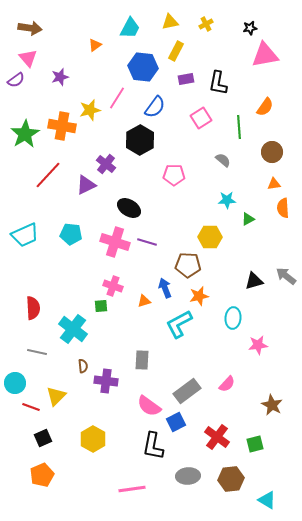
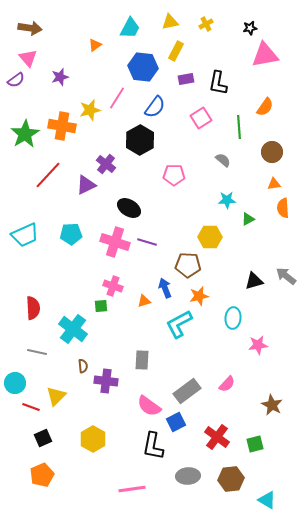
cyan pentagon at (71, 234): rotated 10 degrees counterclockwise
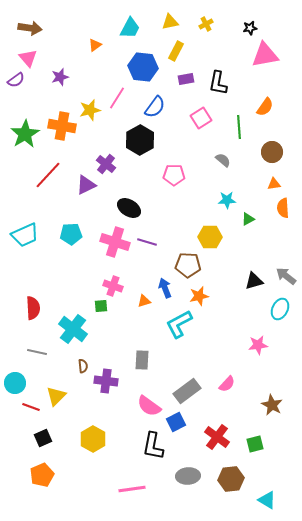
cyan ellipse at (233, 318): moved 47 px right, 9 px up; rotated 20 degrees clockwise
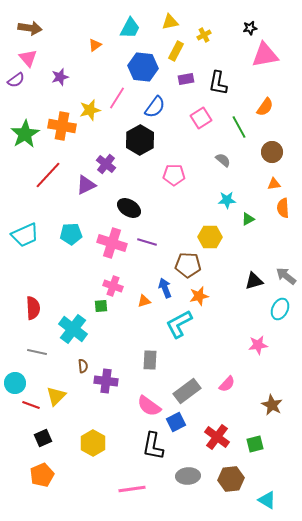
yellow cross at (206, 24): moved 2 px left, 11 px down
green line at (239, 127): rotated 25 degrees counterclockwise
pink cross at (115, 242): moved 3 px left, 1 px down
gray rectangle at (142, 360): moved 8 px right
red line at (31, 407): moved 2 px up
yellow hexagon at (93, 439): moved 4 px down
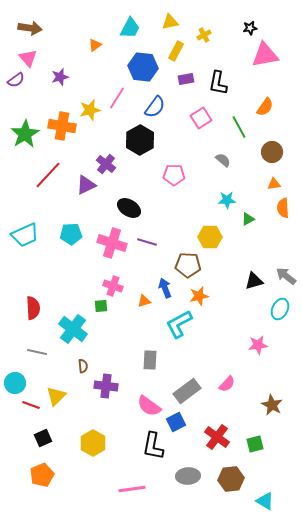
purple cross at (106, 381): moved 5 px down
cyan triangle at (267, 500): moved 2 px left, 1 px down
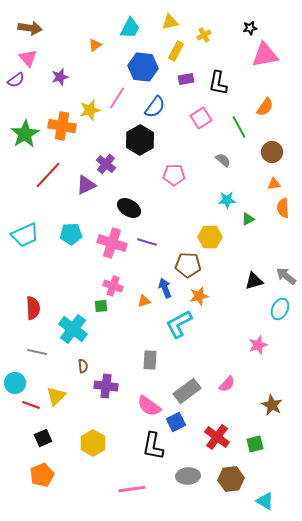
pink star at (258, 345): rotated 12 degrees counterclockwise
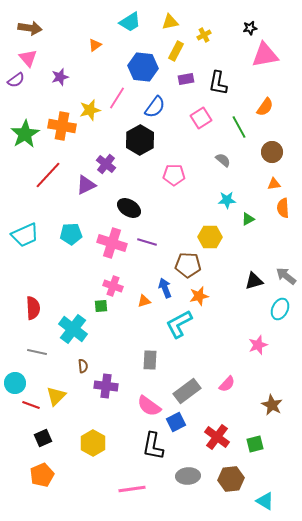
cyan trapezoid at (130, 28): moved 6 px up; rotated 30 degrees clockwise
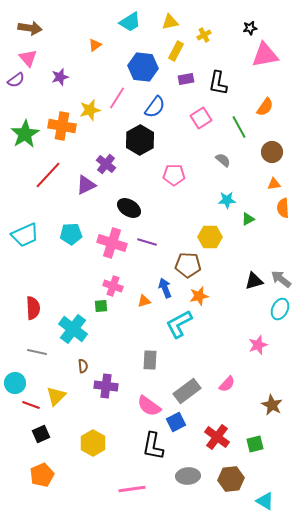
gray arrow at (286, 276): moved 5 px left, 3 px down
black square at (43, 438): moved 2 px left, 4 px up
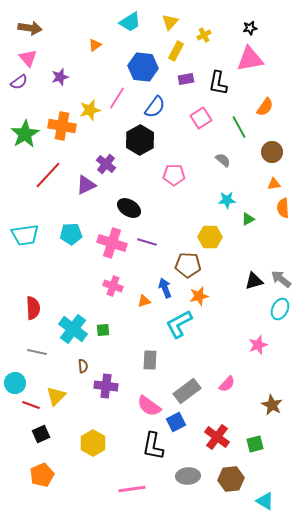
yellow triangle at (170, 22): rotated 36 degrees counterclockwise
pink triangle at (265, 55): moved 15 px left, 4 px down
purple semicircle at (16, 80): moved 3 px right, 2 px down
cyan trapezoid at (25, 235): rotated 16 degrees clockwise
green square at (101, 306): moved 2 px right, 24 px down
